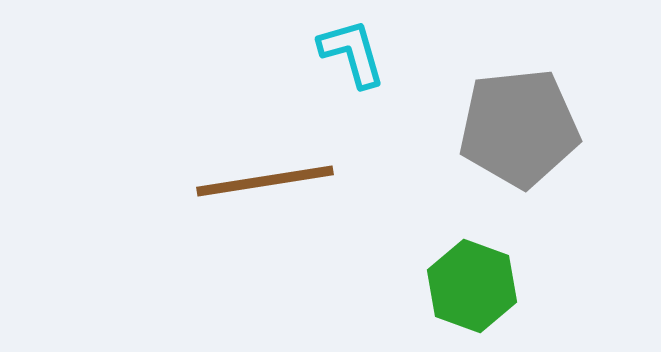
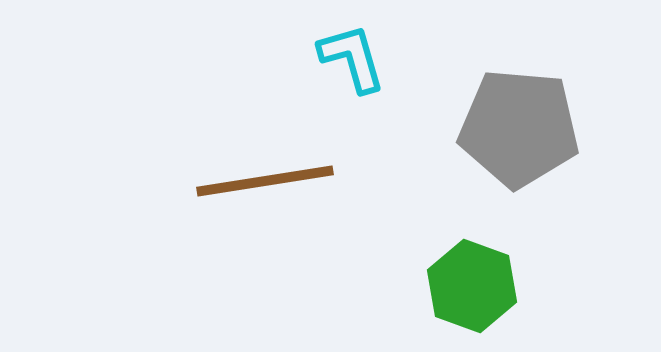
cyan L-shape: moved 5 px down
gray pentagon: rotated 11 degrees clockwise
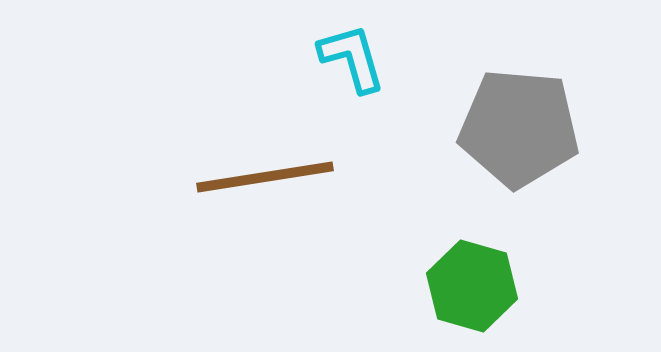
brown line: moved 4 px up
green hexagon: rotated 4 degrees counterclockwise
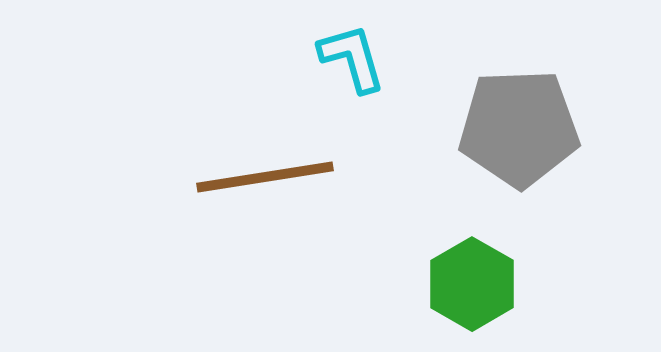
gray pentagon: rotated 7 degrees counterclockwise
green hexagon: moved 2 px up; rotated 14 degrees clockwise
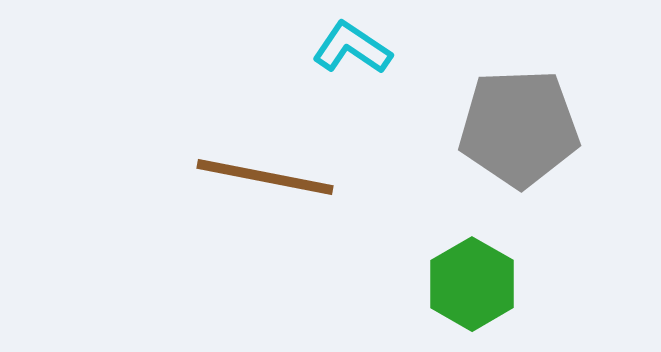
cyan L-shape: moved 10 px up; rotated 40 degrees counterclockwise
brown line: rotated 20 degrees clockwise
